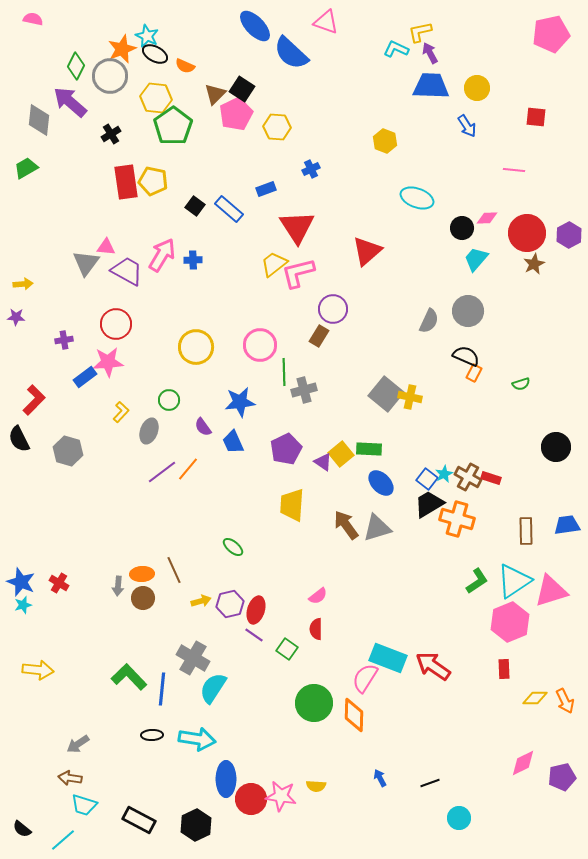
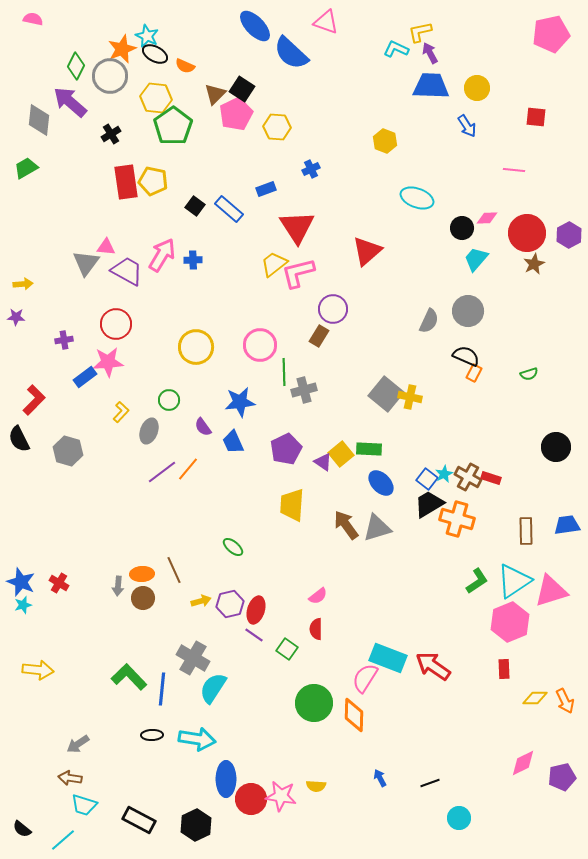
green semicircle at (521, 384): moved 8 px right, 10 px up
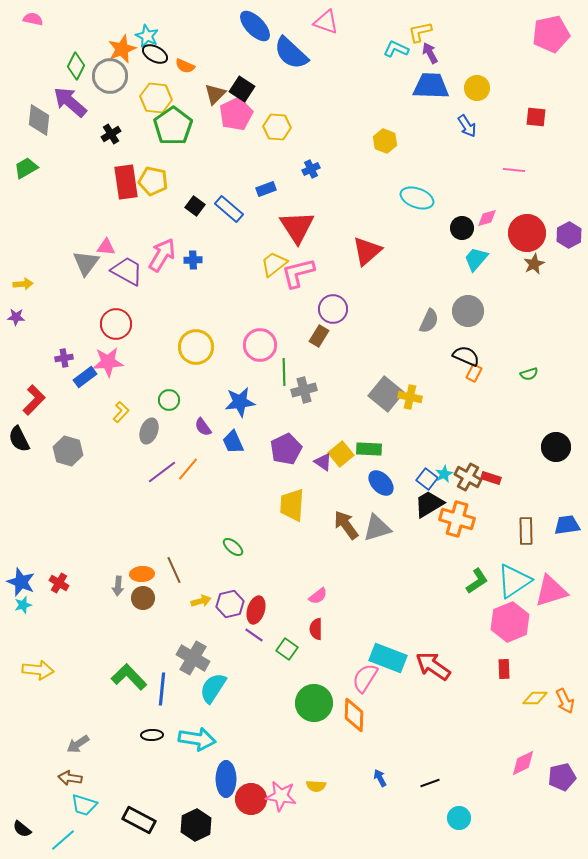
pink diamond at (487, 218): rotated 15 degrees counterclockwise
purple cross at (64, 340): moved 18 px down
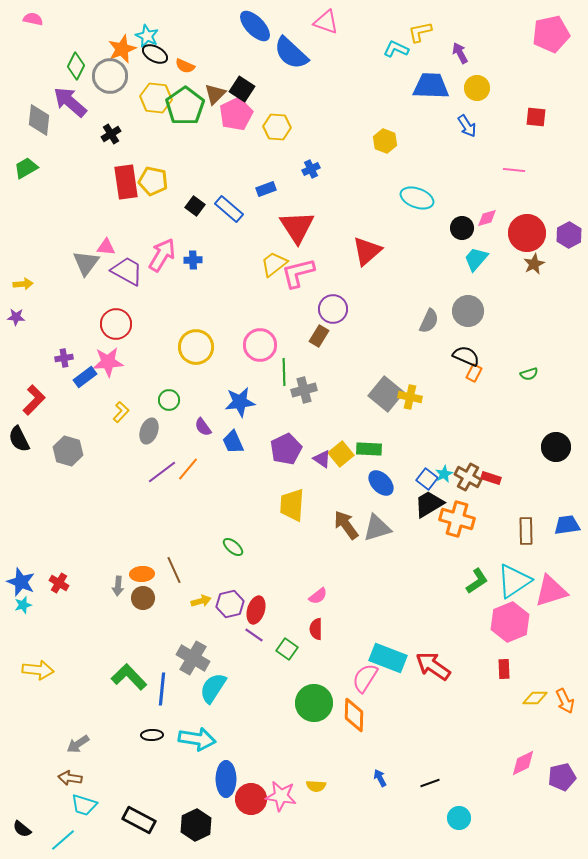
purple arrow at (430, 53): moved 30 px right
green pentagon at (173, 126): moved 12 px right, 20 px up
purple triangle at (323, 462): moved 1 px left, 3 px up
